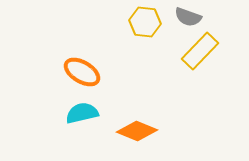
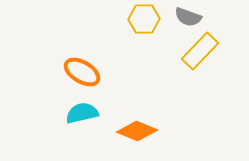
yellow hexagon: moved 1 px left, 3 px up; rotated 8 degrees counterclockwise
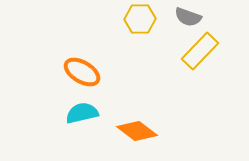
yellow hexagon: moved 4 px left
orange diamond: rotated 15 degrees clockwise
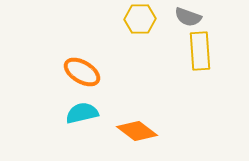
yellow rectangle: rotated 48 degrees counterclockwise
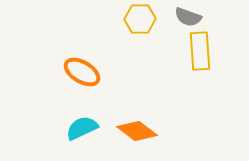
cyan semicircle: moved 15 px down; rotated 12 degrees counterclockwise
